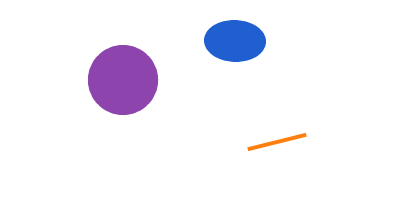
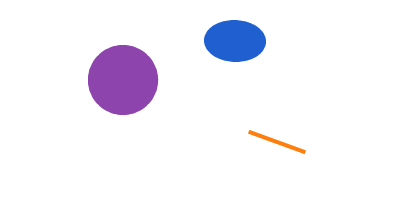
orange line: rotated 34 degrees clockwise
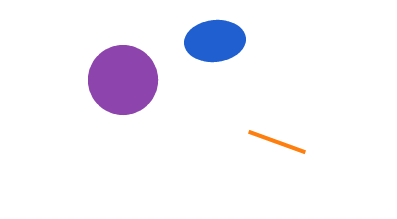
blue ellipse: moved 20 px left; rotated 8 degrees counterclockwise
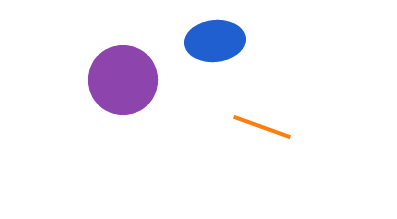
orange line: moved 15 px left, 15 px up
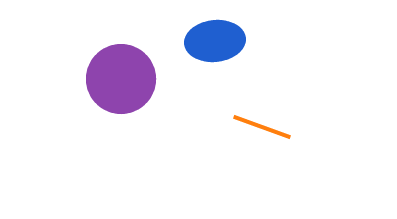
purple circle: moved 2 px left, 1 px up
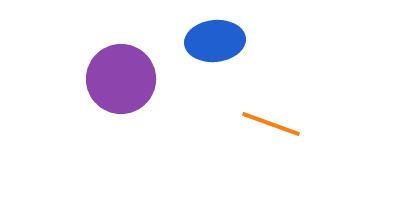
orange line: moved 9 px right, 3 px up
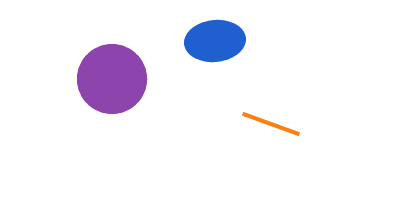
purple circle: moved 9 px left
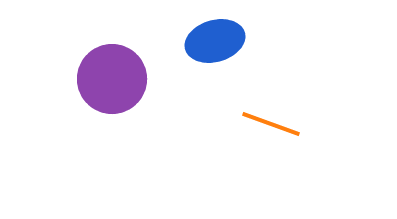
blue ellipse: rotated 10 degrees counterclockwise
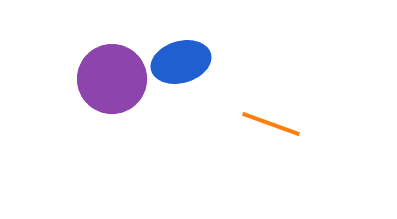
blue ellipse: moved 34 px left, 21 px down
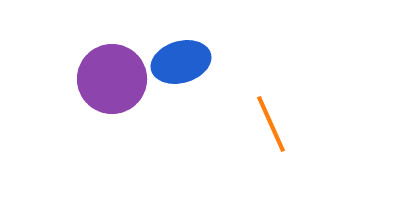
orange line: rotated 46 degrees clockwise
